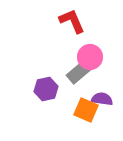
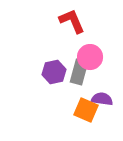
gray rectangle: rotated 35 degrees counterclockwise
purple hexagon: moved 8 px right, 17 px up
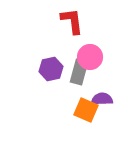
red L-shape: rotated 16 degrees clockwise
purple hexagon: moved 3 px left, 3 px up
purple semicircle: rotated 10 degrees counterclockwise
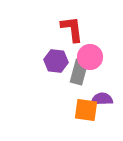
red L-shape: moved 8 px down
purple hexagon: moved 5 px right, 8 px up; rotated 20 degrees clockwise
orange square: rotated 15 degrees counterclockwise
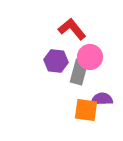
red L-shape: rotated 32 degrees counterclockwise
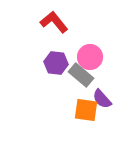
red L-shape: moved 18 px left, 7 px up
purple hexagon: moved 2 px down
gray rectangle: moved 2 px right, 3 px down; rotated 65 degrees counterclockwise
purple semicircle: rotated 130 degrees counterclockwise
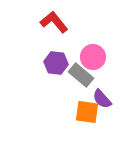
pink circle: moved 3 px right
orange square: moved 1 px right, 2 px down
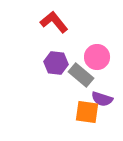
pink circle: moved 4 px right
purple semicircle: rotated 30 degrees counterclockwise
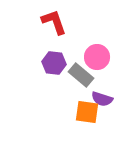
red L-shape: rotated 20 degrees clockwise
purple hexagon: moved 2 px left
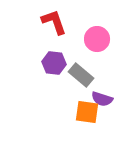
pink circle: moved 18 px up
